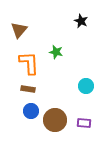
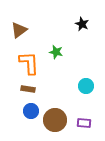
black star: moved 1 px right, 3 px down
brown triangle: rotated 12 degrees clockwise
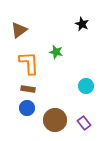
blue circle: moved 4 px left, 3 px up
purple rectangle: rotated 48 degrees clockwise
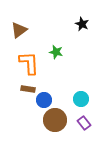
cyan circle: moved 5 px left, 13 px down
blue circle: moved 17 px right, 8 px up
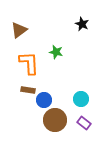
brown rectangle: moved 1 px down
purple rectangle: rotated 16 degrees counterclockwise
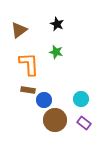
black star: moved 25 px left
orange L-shape: moved 1 px down
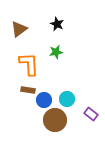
brown triangle: moved 1 px up
green star: rotated 24 degrees counterclockwise
cyan circle: moved 14 px left
purple rectangle: moved 7 px right, 9 px up
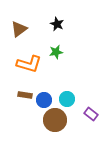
orange L-shape: rotated 110 degrees clockwise
brown rectangle: moved 3 px left, 5 px down
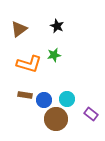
black star: moved 2 px down
green star: moved 2 px left, 3 px down
brown circle: moved 1 px right, 1 px up
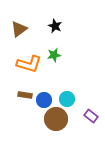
black star: moved 2 px left
purple rectangle: moved 2 px down
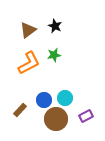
brown triangle: moved 9 px right, 1 px down
orange L-shape: moved 1 px up; rotated 45 degrees counterclockwise
brown rectangle: moved 5 px left, 15 px down; rotated 56 degrees counterclockwise
cyan circle: moved 2 px left, 1 px up
purple rectangle: moved 5 px left; rotated 64 degrees counterclockwise
